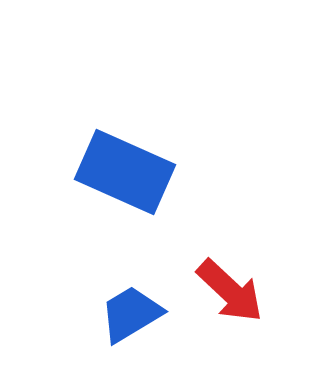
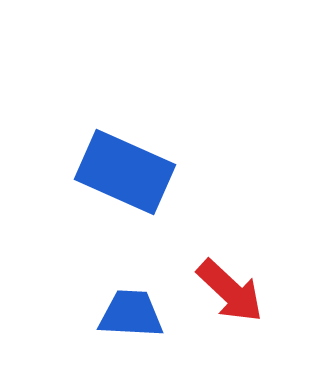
blue trapezoid: rotated 34 degrees clockwise
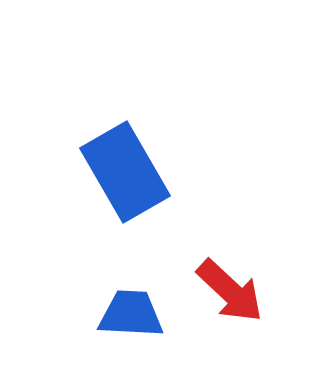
blue rectangle: rotated 36 degrees clockwise
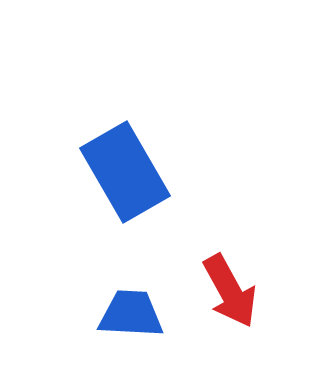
red arrow: rotated 18 degrees clockwise
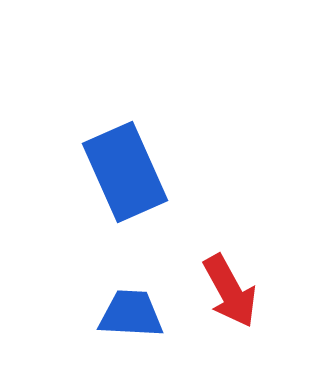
blue rectangle: rotated 6 degrees clockwise
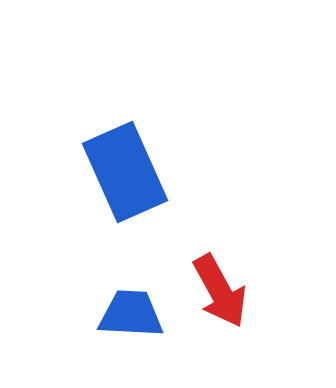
red arrow: moved 10 px left
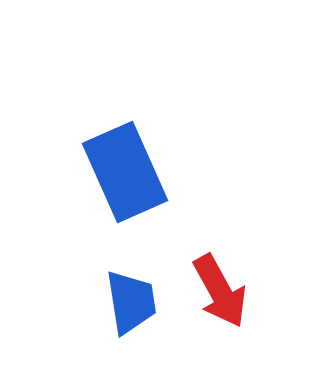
blue trapezoid: moved 12 px up; rotated 78 degrees clockwise
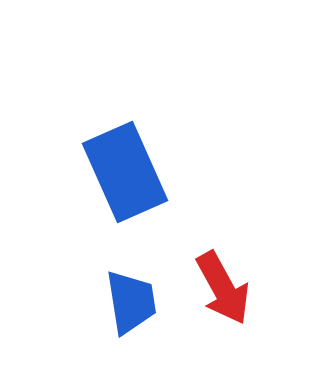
red arrow: moved 3 px right, 3 px up
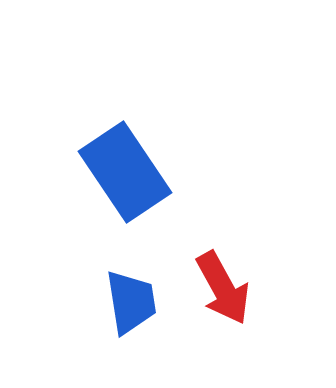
blue rectangle: rotated 10 degrees counterclockwise
